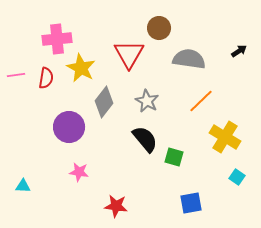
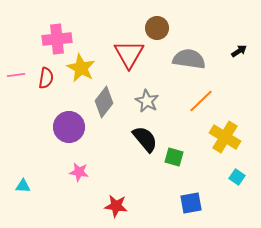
brown circle: moved 2 px left
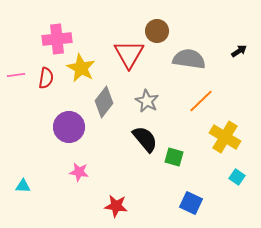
brown circle: moved 3 px down
blue square: rotated 35 degrees clockwise
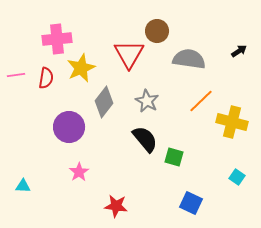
yellow star: rotated 20 degrees clockwise
yellow cross: moved 7 px right, 15 px up; rotated 16 degrees counterclockwise
pink star: rotated 30 degrees clockwise
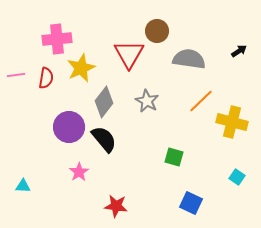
black semicircle: moved 41 px left
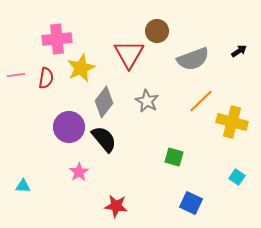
gray semicircle: moved 4 px right; rotated 152 degrees clockwise
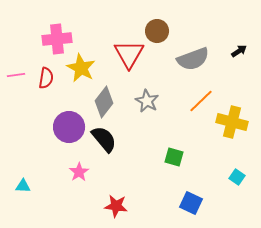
yellow star: rotated 20 degrees counterclockwise
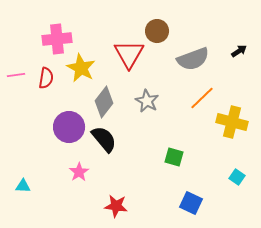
orange line: moved 1 px right, 3 px up
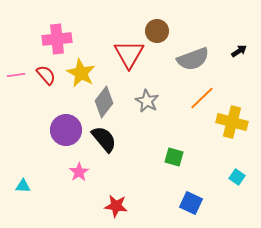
yellow star: moved 5 px down
red semicircle: moved 3 px up; rotated 50 degrees counterclockwise
purple circle: moved 3 px left, 3 px down
